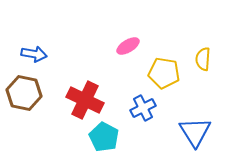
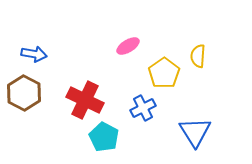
yellow semicircle: moved 5 px left, 3 px up
yellow pentagon: rotated 28 degrees clockwise
brown hexagon: rotated 16 degrees clockwise
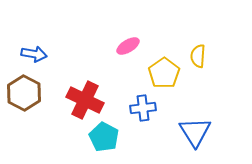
blue cross: rotated 20 degrees clockwise
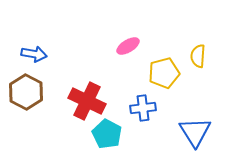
yellow pentagon: rotated 20 degrees clockwise
brown hexagon: moved 2 px right, 1 px up
red cross: moved 2 px right, 1 px down
cyan pentagon: moved 3 px right, 3 px up
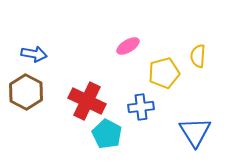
blue cross: moved 2 px left, 1 px up
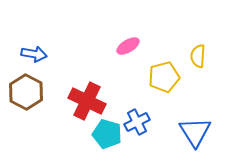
yellow pentagon: moved 4 px down
blue cross: moved 4 px left, 15 px down; rotated 20 degrees counterclockwise
cyan pentagon: rotated 12 degrees counterclockwise
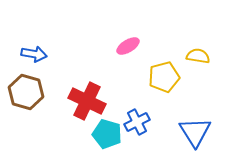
yellow semicircle: rotated 95 degrees clockwise
brown hexagon: rotated 12 degrees counterclockwise
